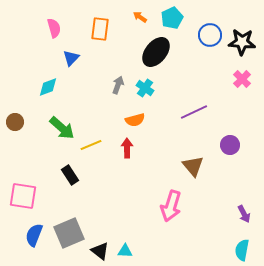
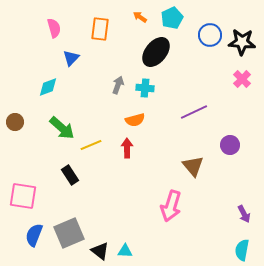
cyan cross: rotated 30 degrees counterclockwise
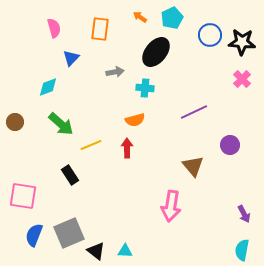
gray arrow: moved 3 px left, 13 px up; rotated 60 degrees clockwise
green arrow: moved 1 px left, 4 px up
pink arrow: rotated 8 degrees counterclockwise
black triangle: moved 4 px left
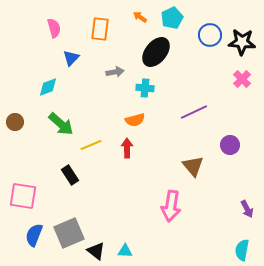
purple arrow: moved 3 px right, 5 px up
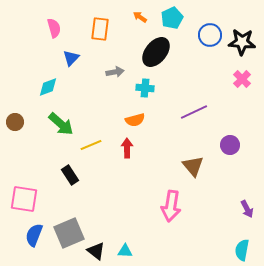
pink square: moved 1 px right, 3 px down
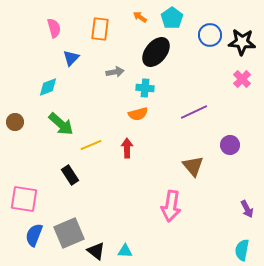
cyan pentagon: rotated 10 degrees counterclockwise
orange semicircle: moved 3 px right, 6 px up
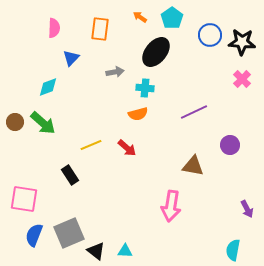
pink semicircle: rotated 18 degrees clockwise
green arrow: moved 18 px left, 1 px up
red arrow: rotated 132 degrees clockwise
brown triangle: rotated 40 degrees counterclockwise
cyan semicircle: moved 9 px left
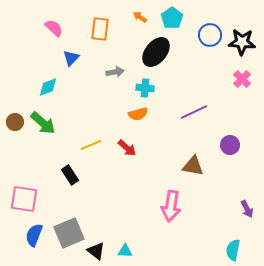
pink semicircle: rotated 48 degrees counterclockwise
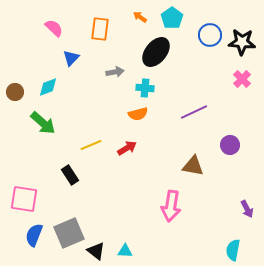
brown circle: moved 30 px up
red arrow: rotated 72 degrees counterclockwise
